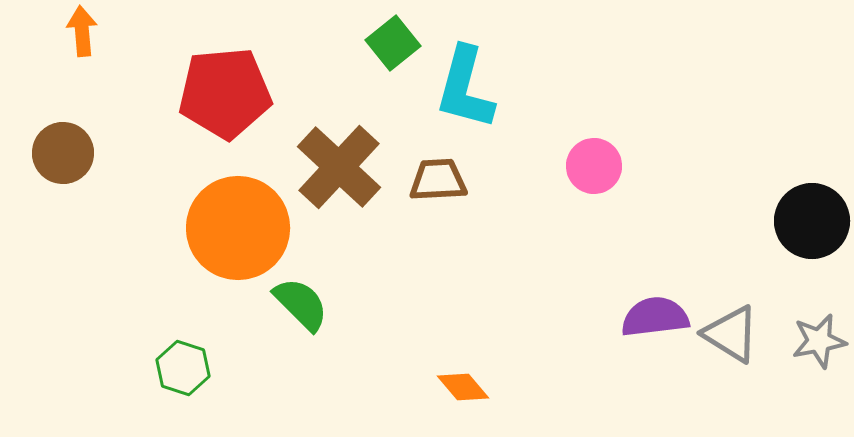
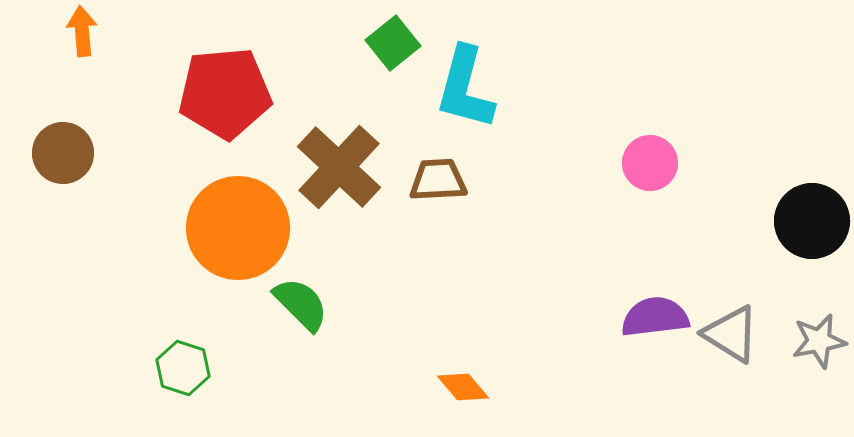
pink circle: moved 56 px right, 3 px up
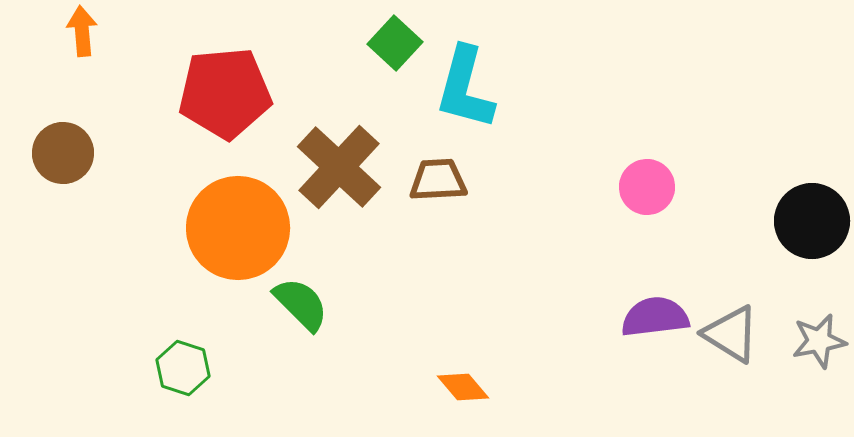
green square: moved 2 px right; rotated 8 degrees counterclockwise
pink circle: moved 3 px left, 24 px down
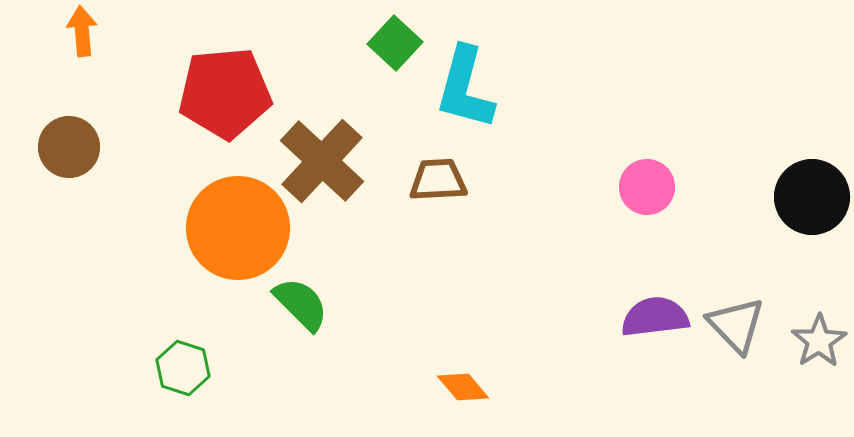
brown circle: moved 6 px right, 6 px up
brown cross: moved 17 px left, 6 px up
black circle: moved 24 px up
gray triangle: moved 5 px right, 9 px up; rotated 14 degrees clockwise
gray star: rotated 22 degrees counterclockwise
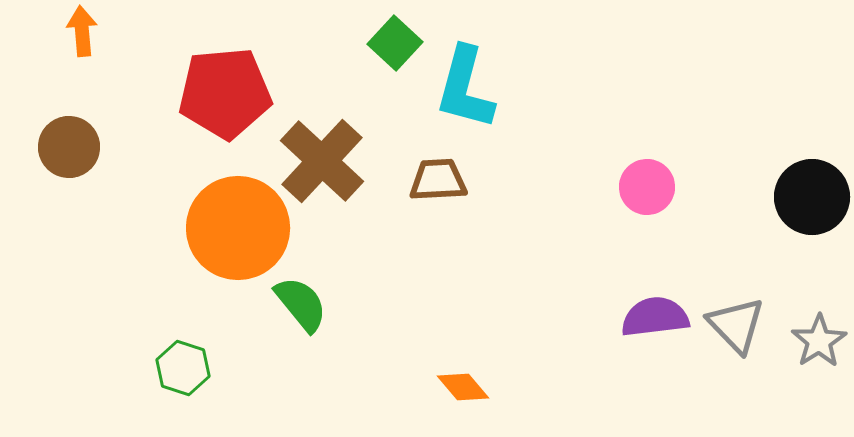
green semicircle: rotated 6 degrees clockwise
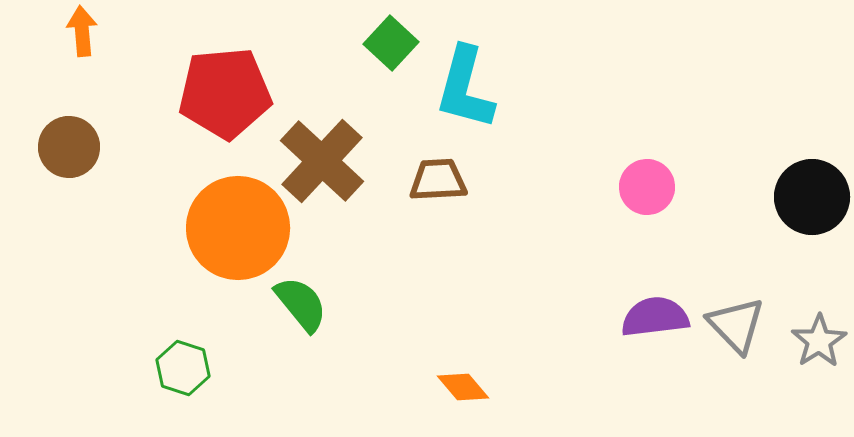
green square: moved 4 px left
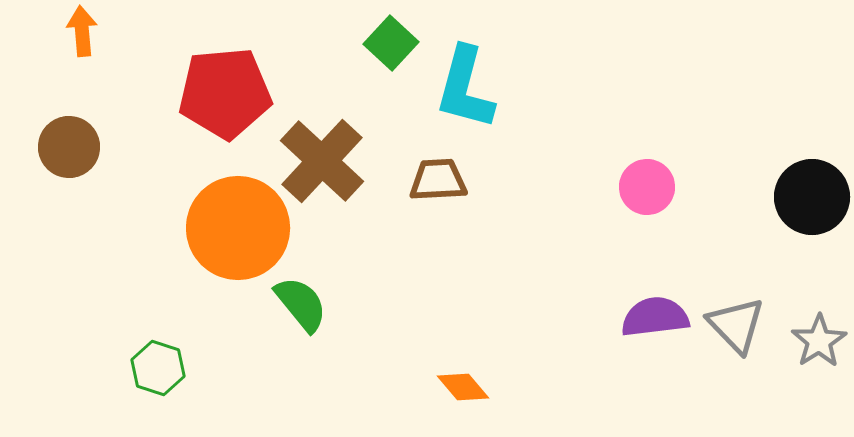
green hexagon: moved 25 px left
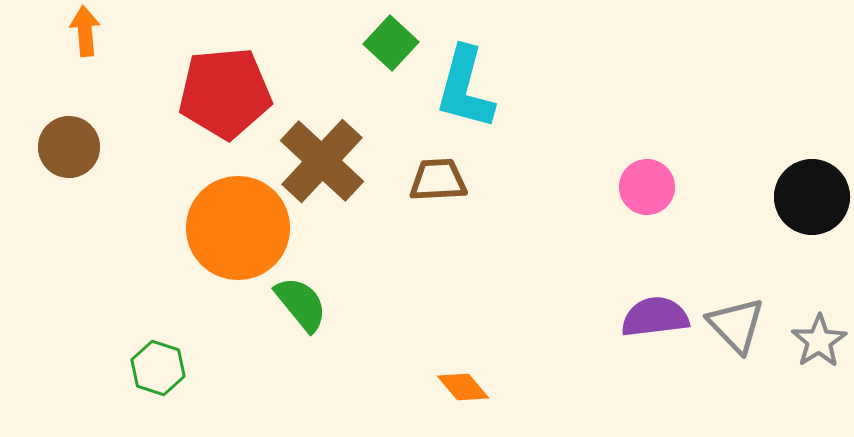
orange arrow: moved 3 px right
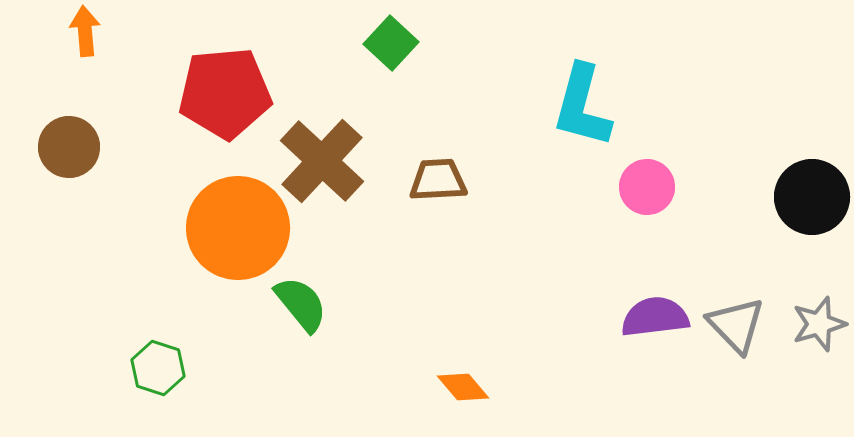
cyan L-shape: moved 117 px right, 18 px down
gray star: moved 17 px up; rotated 16 degrees clockwise
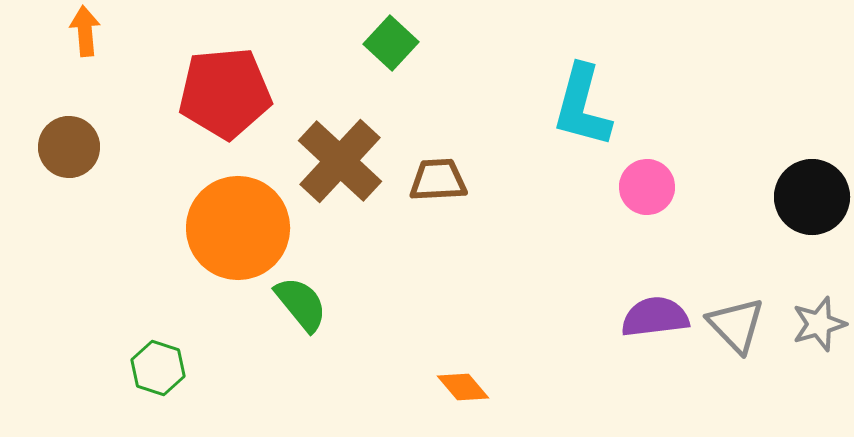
brown cross: moved 18 px right
